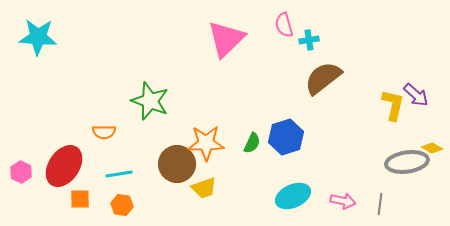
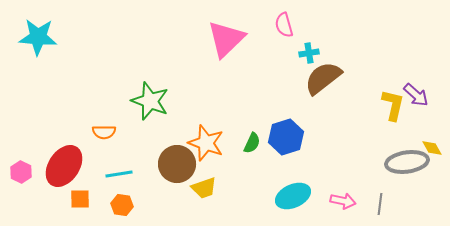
cyan cross: moved 13 px down
orange star: rotated 21 degrees clockwise
yellow diamond: rotated 30 degrees clockwise
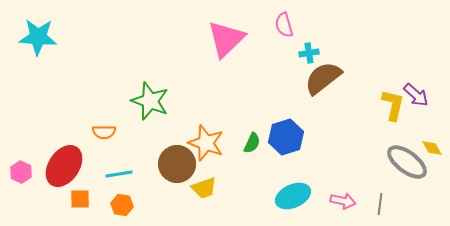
gray ellipse: rotated 45 degrees clockwise
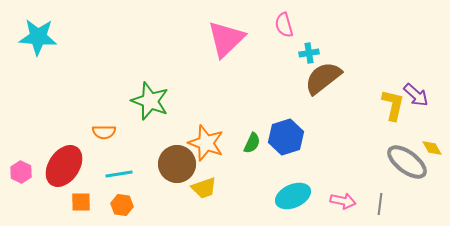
orange square: moved 1 px right, 3 px down
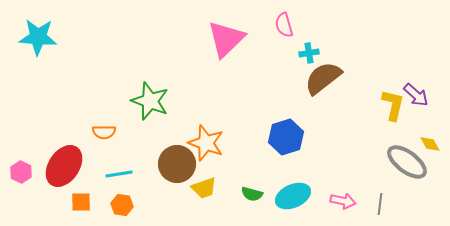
green semicircle: moved 51 px down; rotated 80 degrees clockwise
yellow diamond: moved 2 px left, 4 px up
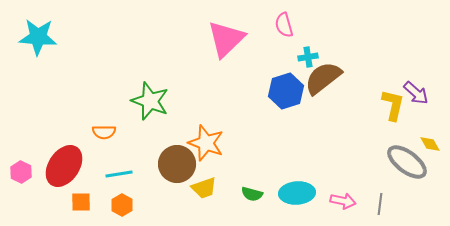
cyan cross: moved 1 px left, 4 px down
purple arrow: moved 2 px up
blue hexagon: moved 46 px up
cyan ellipse: moved 4 px right, 3 px up; rotated 20 degrees clockwise
orange hexagon: rotated 20 degrees clockwise
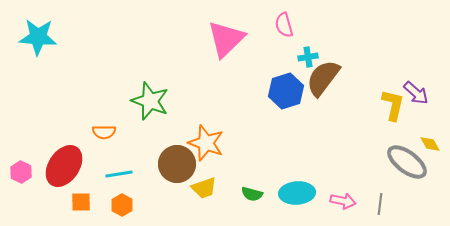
brown semicircle: rotated 15 degrees counterclockwise
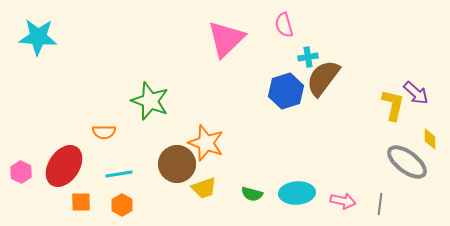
yellow diamond: moved 5 px up; rotated 30 degrees clockwise
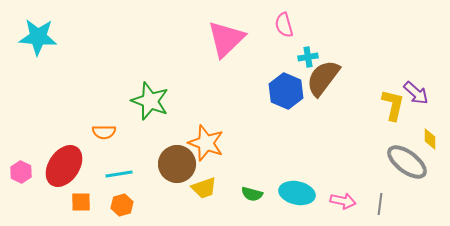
blue hexagon: rotated 20 degrees counterclockwise
cyan ellipse: rotated 16 degrees clockwise
orange hexagon: rotated 15 degrees clockwise
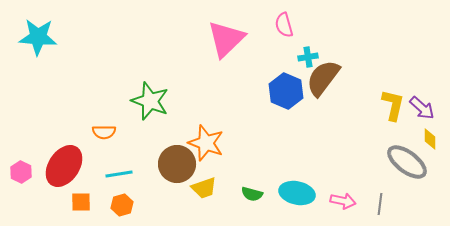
purple arrow: moved 6 px right, 15 px down
